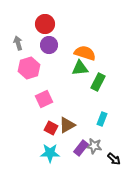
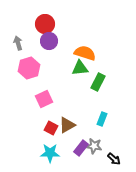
purple circle: moved 4 px up
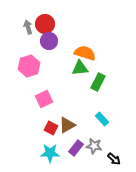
gray arrow: moved 10 px right, 16 px up
pink hexagon: moved 2 px up
cyan rectangle: rotated 64 degrees counterclockwise
purple rectangle: moved 5 px left
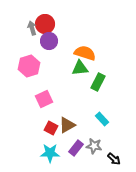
gray arrow: moved 4 px right, 1 px down
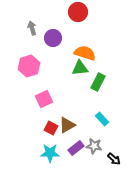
red circle: moved 33 px right, 12 px up
purple circle: moved 4 px right, 3 px up
purple rectangle: rotated 14 degrees clockwise
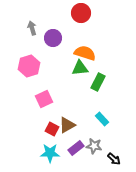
red circle: moved 3 px right, 1 px down
red square: moved 1 px right, 1 px down
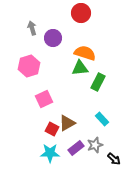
brown triangle: moved 2 px up
gray star: moved 1 px right, 1 px up; rotated 28 degrees counterclockwise
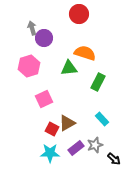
red circle: moved 2 px left, 1 px down
purple circle: moved 9 px left
green triangle: moved 11 px left
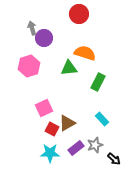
pink square: moved 9 px down
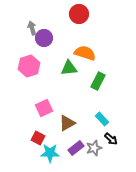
green rectangle: moved 1 px up
red square: moved 14 px left, 9 px down
gray star: moved 1 px left, 3 px down
black arrow: moved 3 px left, 20 px up
